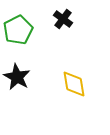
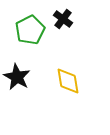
green pentagon: moved 12 px right
yellow diamond: moved 6 px left, 3 px up
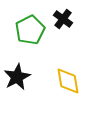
black star: rotated 16 degrees clockwise
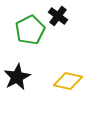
black cross: moved 5 px left, 3 px up
yellow diamond: rotated 68 degrees counterclockwise
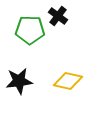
green pentagon: rotated 28 degrees clockwise
black star: moved 2 px right, 4 px down; rotated 20 degrees clockwise
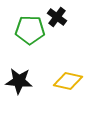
black cross: moved 1 px left, 1 px down
black star: rotated 12 degrees clockwise
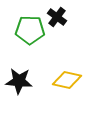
yellow diamond: moved 1 px left, 1 px up
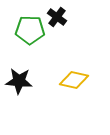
yellow diamond: moved 7 px right
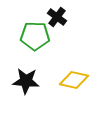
green pentagon: moved 5 px right, 6 px down
black star: moved 7 px right
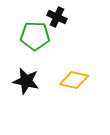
black cross: rotated 12 degrees counterclockwise
black star: rotated 8 degrees clockwise
